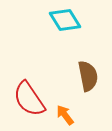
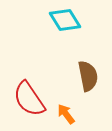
orange arrow: moved 1 px right, 1 px up
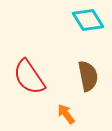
cyan diamond: moved 23 px right
red semicircle: moved 22 px up
